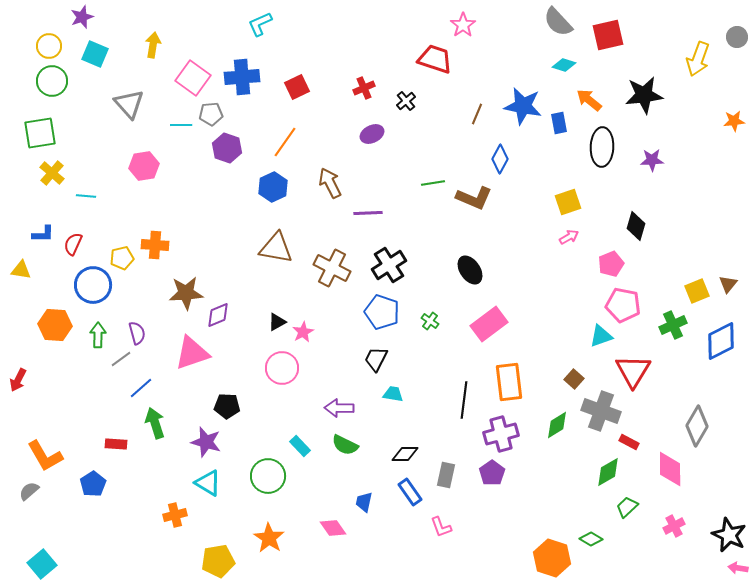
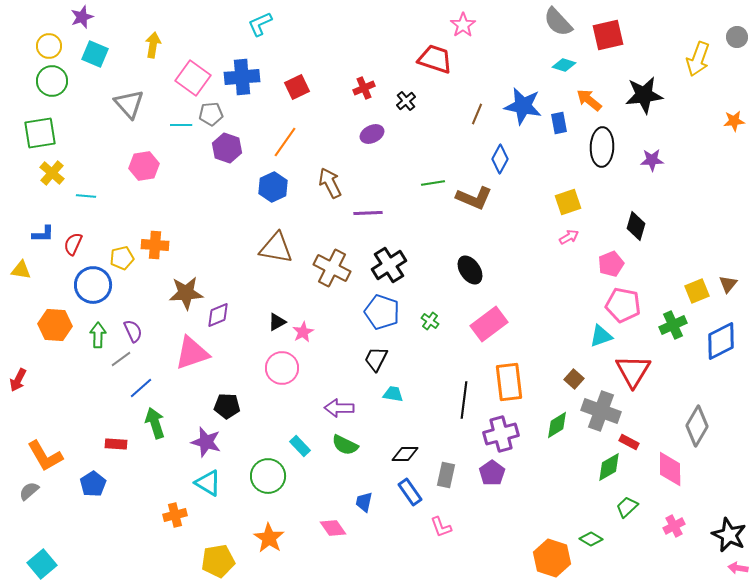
purple semicircle at (137, 333): moved 4 px left, 2 px up; rotated 10 degrees counterclockwise
green diamond at (608, 472): moved 1 px right, 5 px up
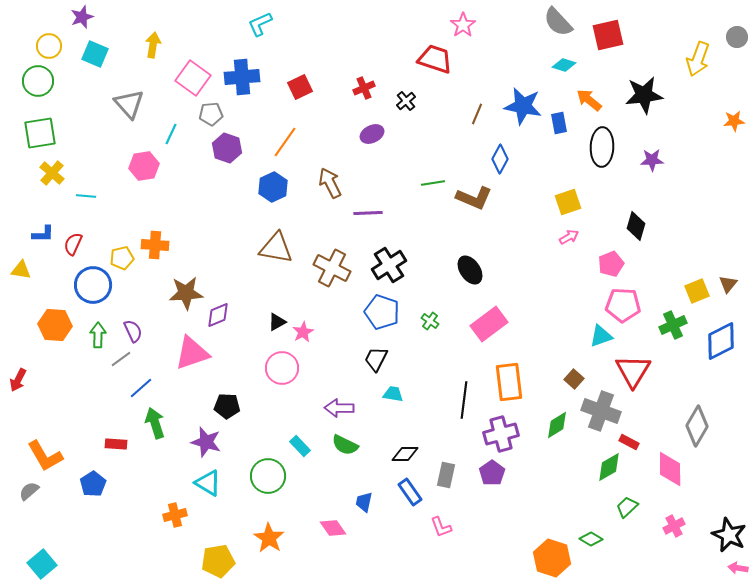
green circle at (52, 81): moved 14 px left
red square at (297, 87): moved 3 px right
cyan line at (181, 125): moved 10 px left, 9 px down; rotated 65 degrees counterclockwise
pink pentagon at (623, 305): rotated 8 degrees counterclockwise
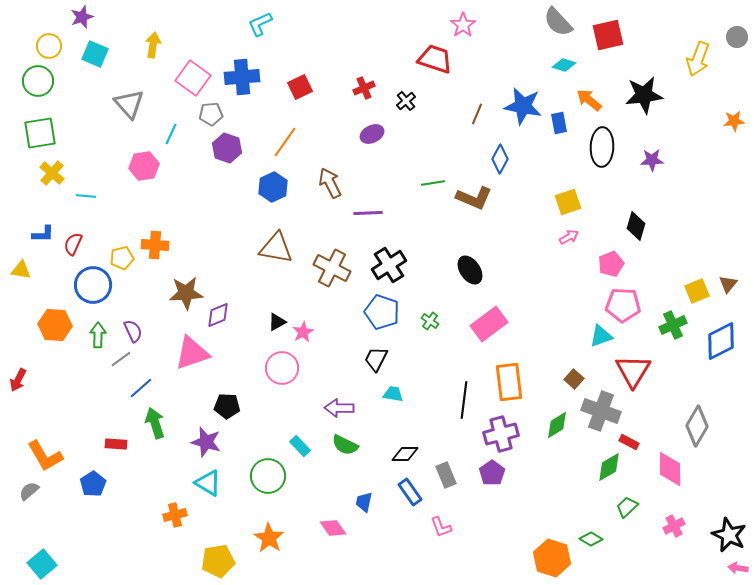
gray rectangle at (446, 475): rotated 35 degrees counterclockwise
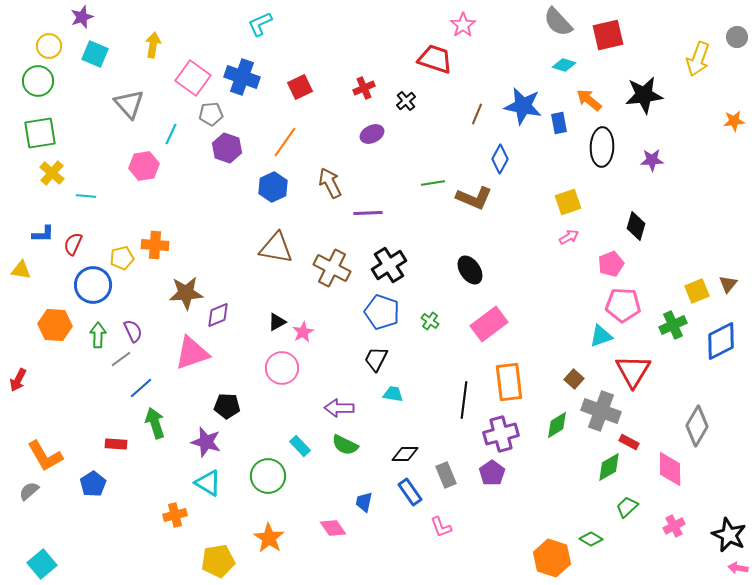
blue cross at (242, 77): rotated 24 degrees clockwise
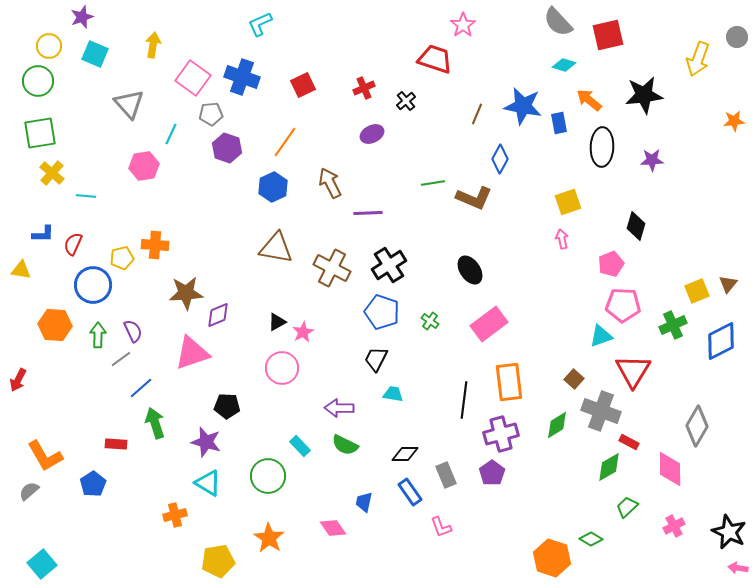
red square at (300, 87): moved 3 px right, 2 px up
pink arrow at (569, 237): moved 7 px left, 2 px down; rotated 72 degrees counterclockwise
black star at (729, 535): moved 3 px up
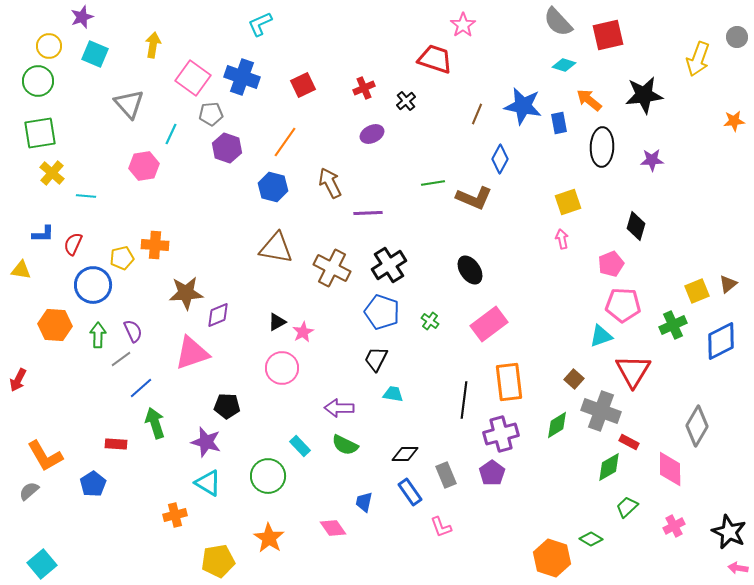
blue hexagon at (273, 187): rotated 20 degrees counterclockwise
brown triangle at (728, 284): rotated 12 degrees clockwise
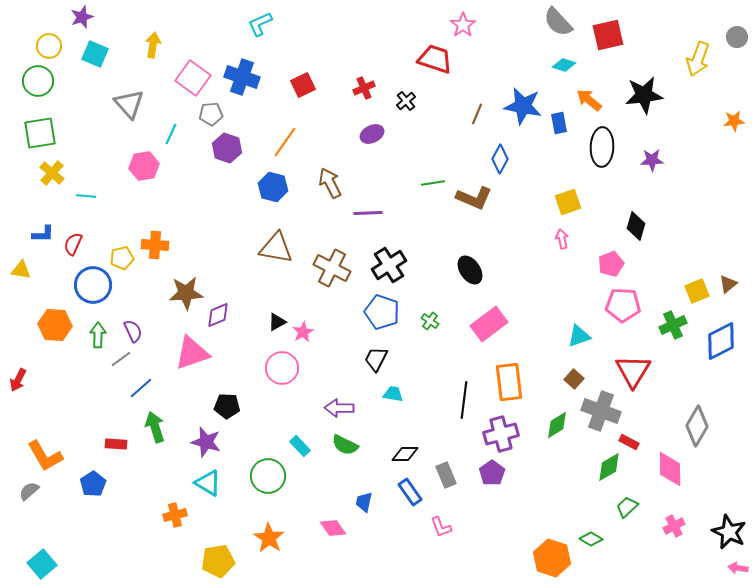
cyan triangle at (601, 336): moved 22 px left
green arrow at (155, 423): moved 4 px down
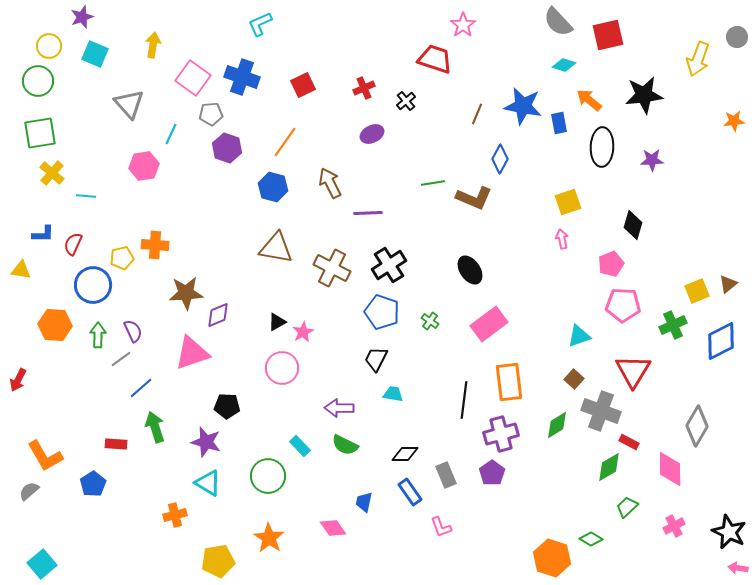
black diamond at (636, 226): moved 3 px left, 1 px up
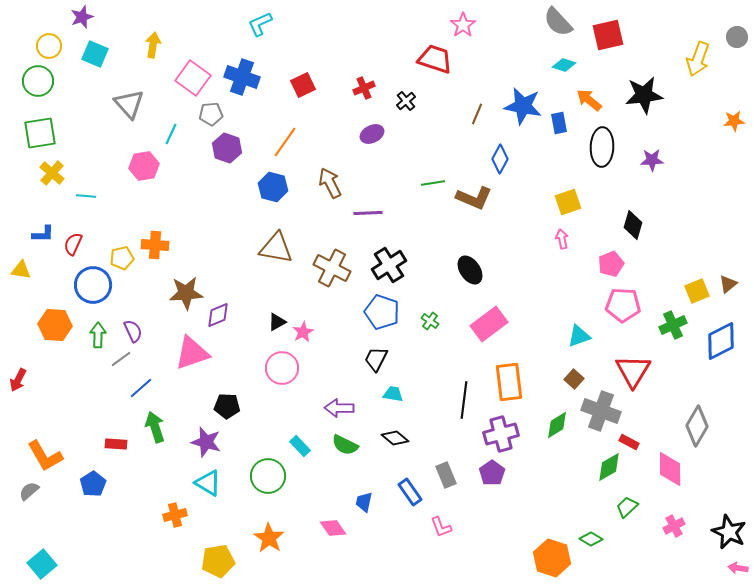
black diamond at (405, 454): moved 10 px left, 16 px up; rotated 40 degrees clockwise
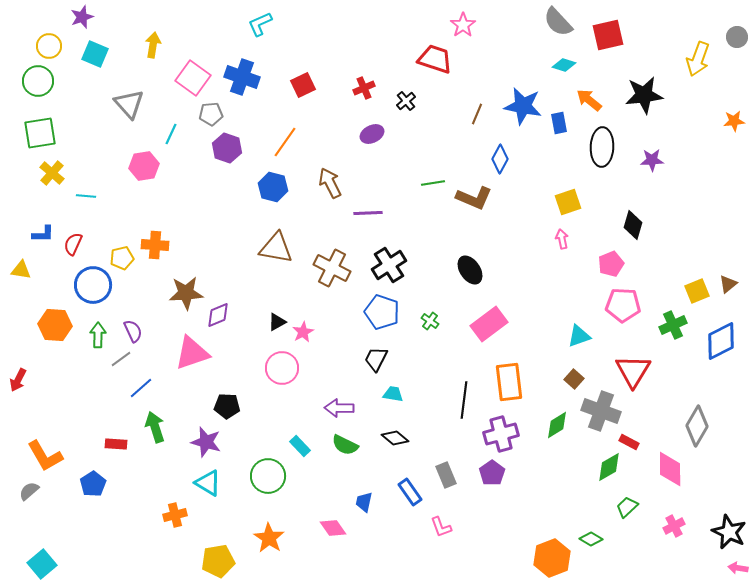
orange hexagon at (552, 558): rotated 21 degrees clockwise
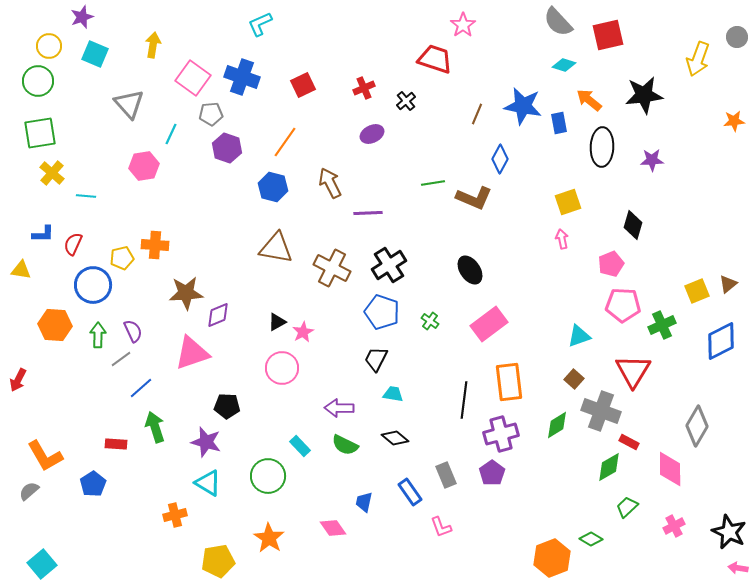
green cross at (673, 325): moved 11 px left
